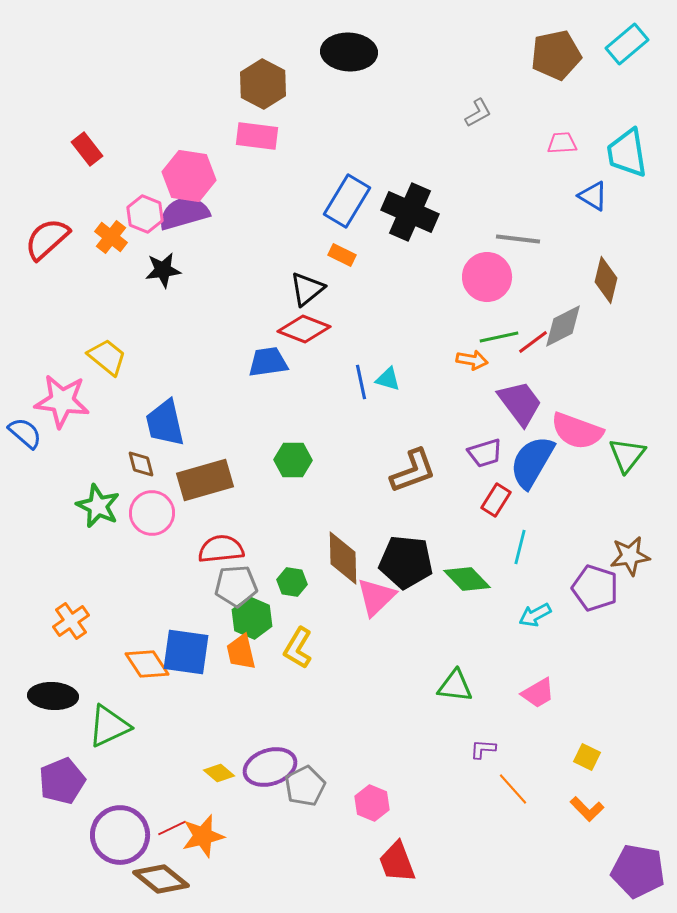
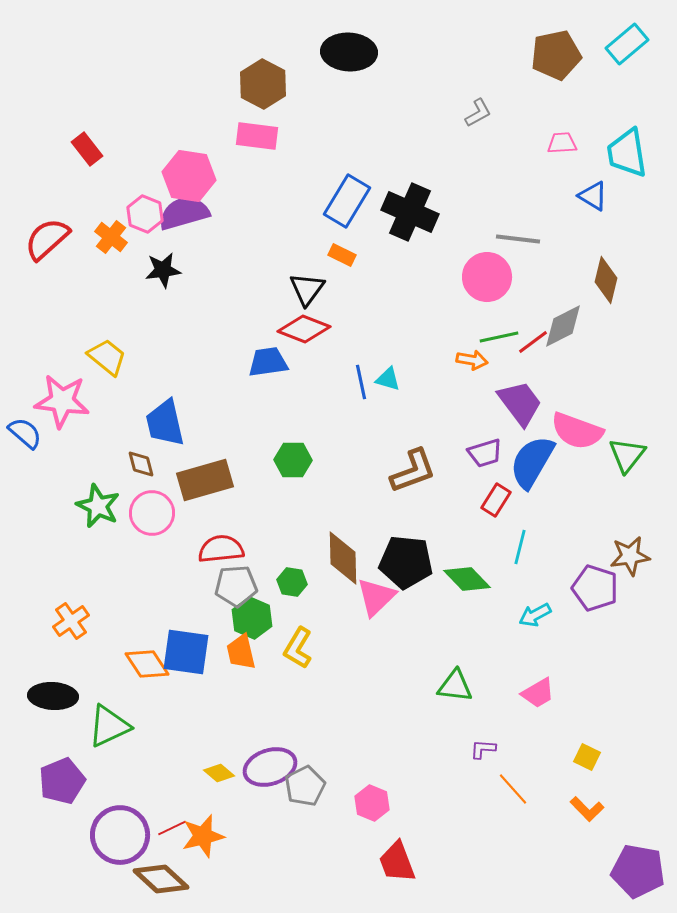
black triangle at (307, 289): rotated 15 degrees counterclockwise
brown diamond at (161, 879): rotated 4 degrees clockwise
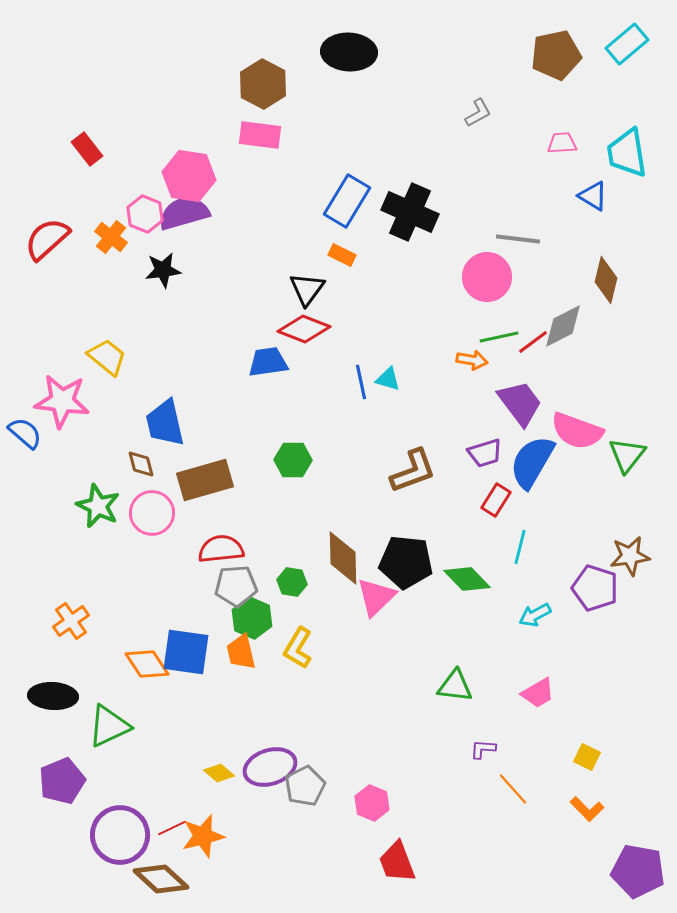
pink rectangle at (257, 136): moved 3 px right, 1 px up
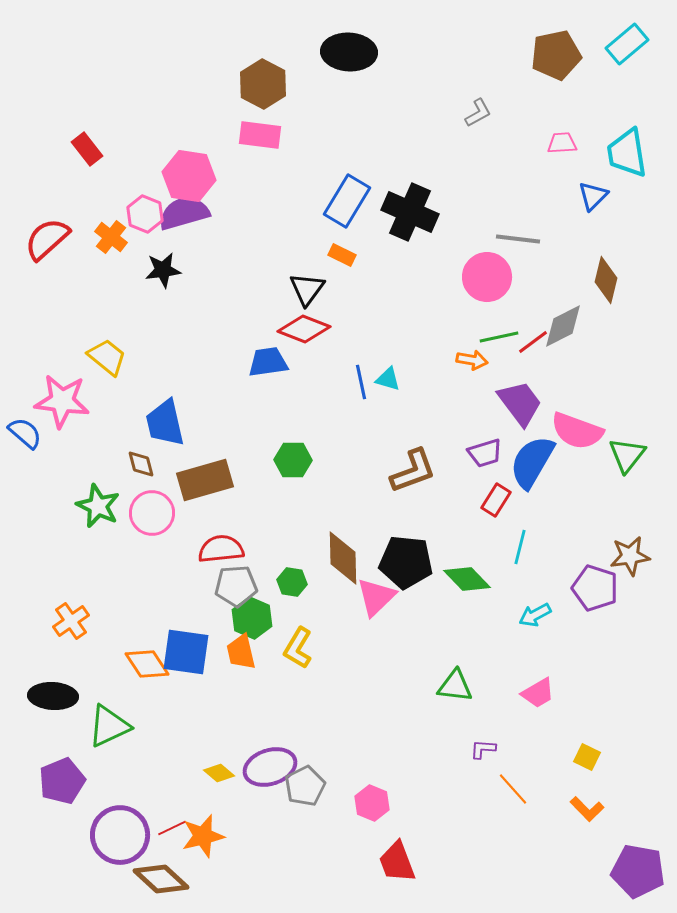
blue triangle at (593, 196): rotated 44 degrees clockwise
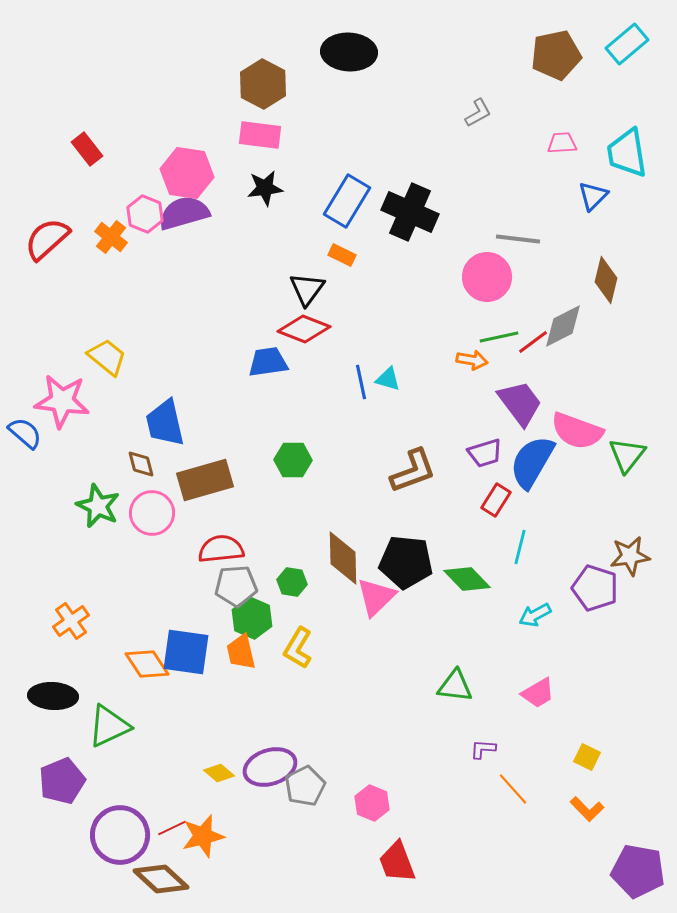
pink hexagon at (189, 176): moved 2 px left, 3 px up
black star at (163, 270): moved 102 px right, 82 px up
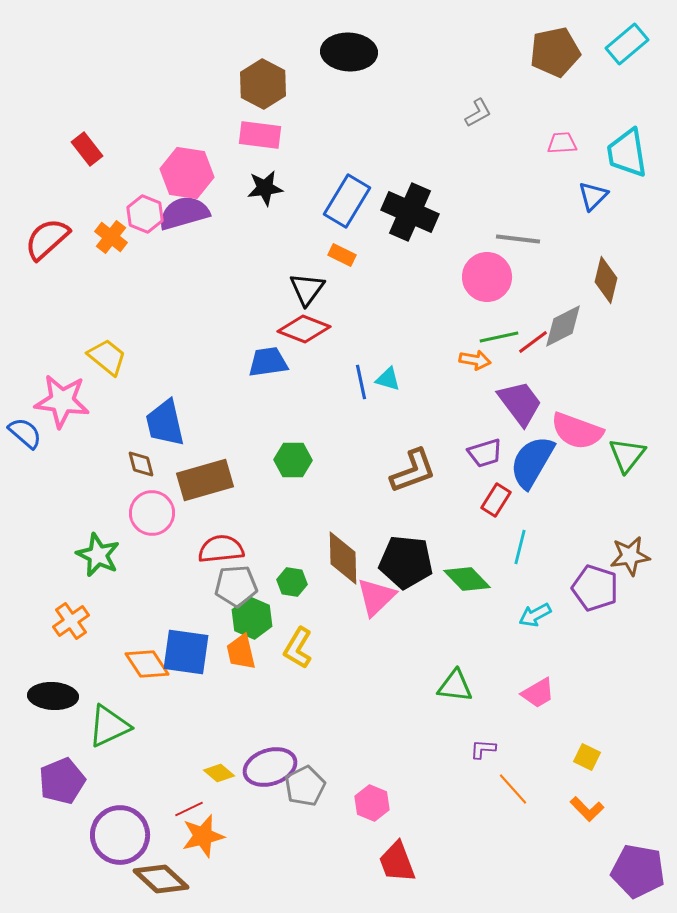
brown pentagon at (556, 55): moved 1 px left, 3 px up
orange arrow at (472, 360): moved 3 px right
green star at (98, 506): moved 49 px down
red line at (172, 828): moved 17 px right, 19 px up
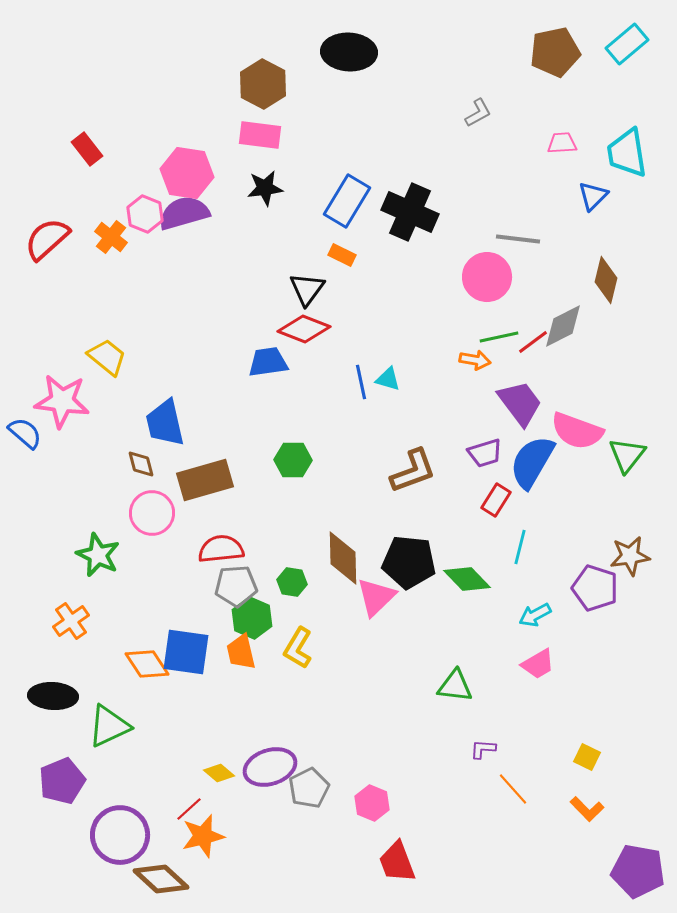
black pentagon at (406, 562): moved 3 px right
pink trapezoid at (538, 693): moved 29 px up
gray pentagon at (305, 786): moved 4 px right, 2 px down
red line at (189, 809): rotated 16 degrees counterclockwise
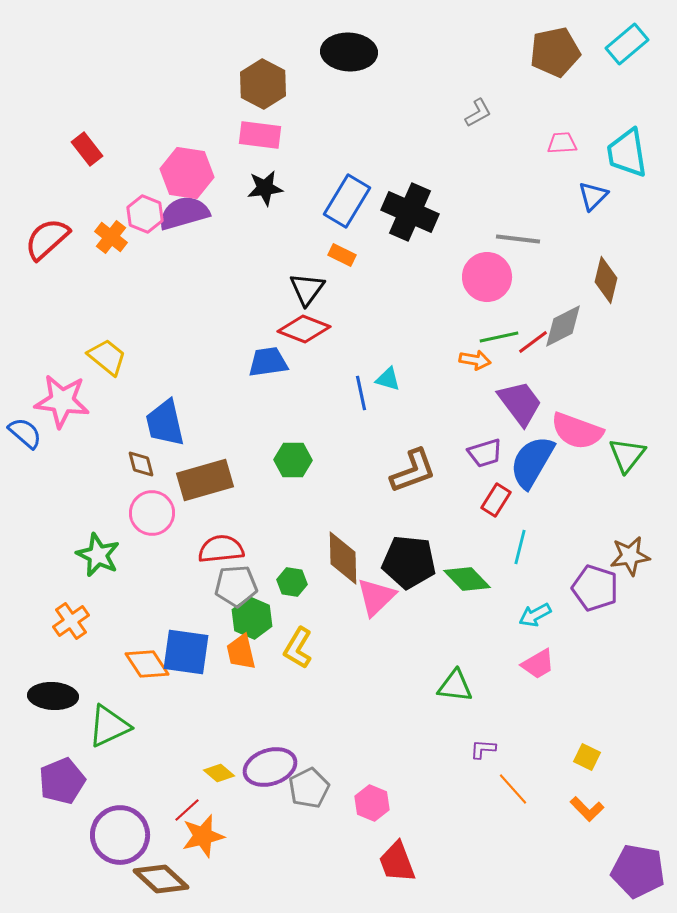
blue line at (361, 382): moved 11 px down
red line at (189, 809): moved 2 px left, 1 px down
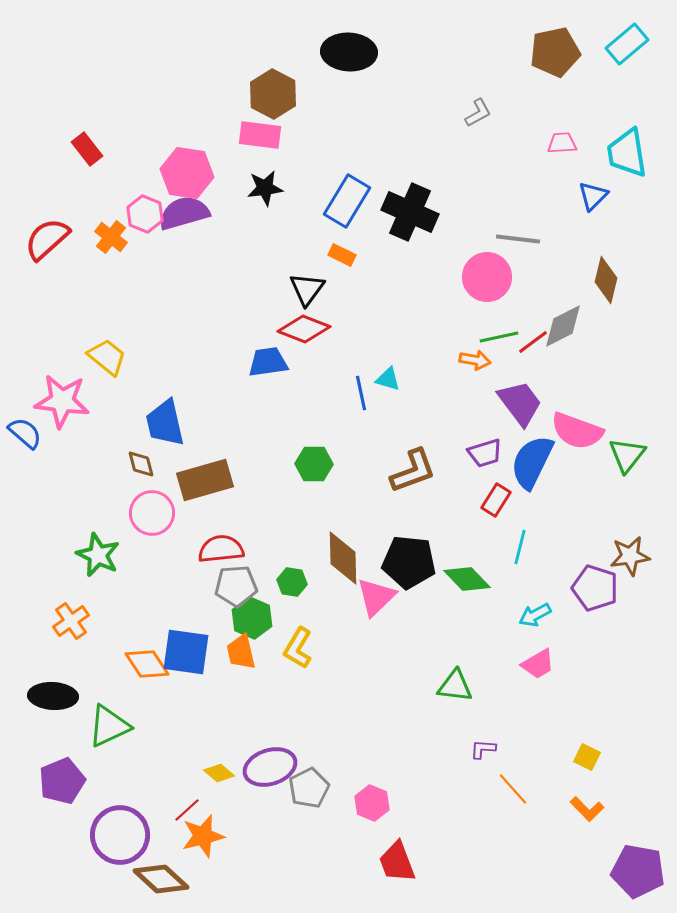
brown hexagon at (263, 84): moved 10 px right, 10 px down
green hexagon at (293, 460): moved 21 px right, 4 px down
blue semicircle at (532, 462): rotated 4 degrees counterclockwise
